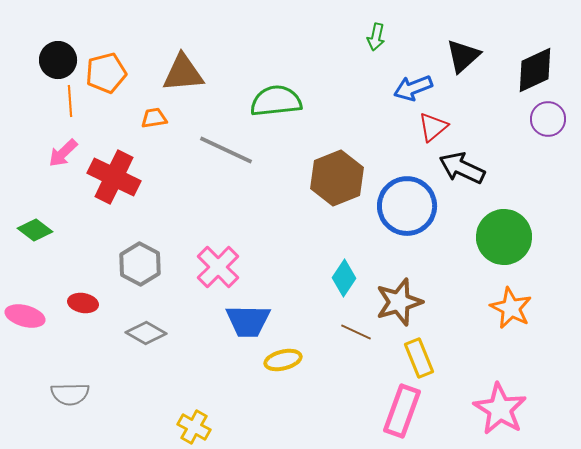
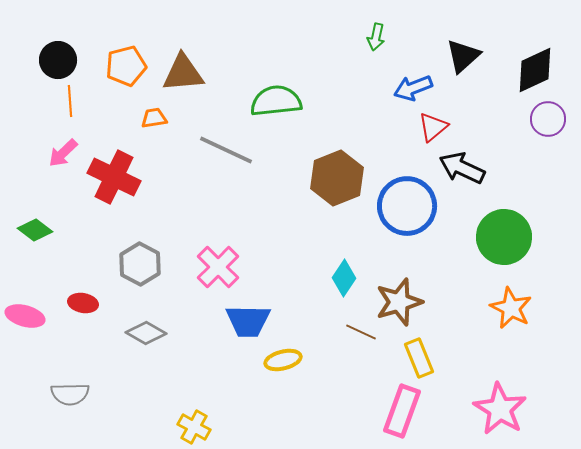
orange pentagon: moved 20 px right, 7 px up
brown line: moved 5 px right
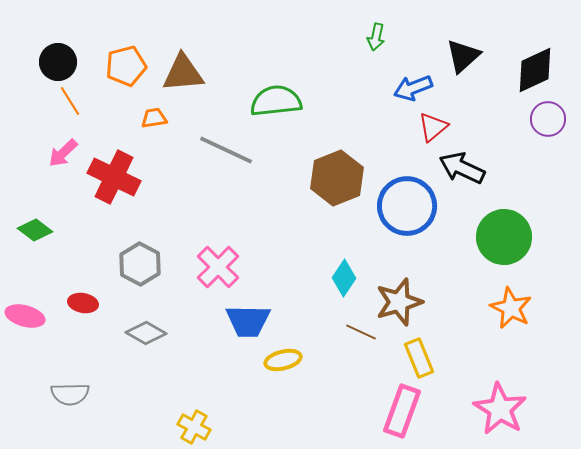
black circle: moved 2 px down
orange line: rotated 28 degrees counterclockwise
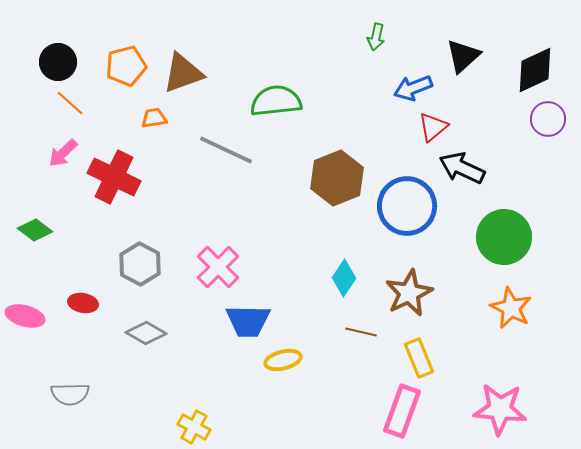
brown triangle: rotated 15 degrees counterclockwise
orange line: moved 2 px down; rotated 16 degrees counterclockwise
brown star: moved 10 px right, 9 px up; rotated 9 degrees counterclockwise
brown line: rotated 12 degrees counterclockwise
pink star: rotated 26 degrees counterclockwise
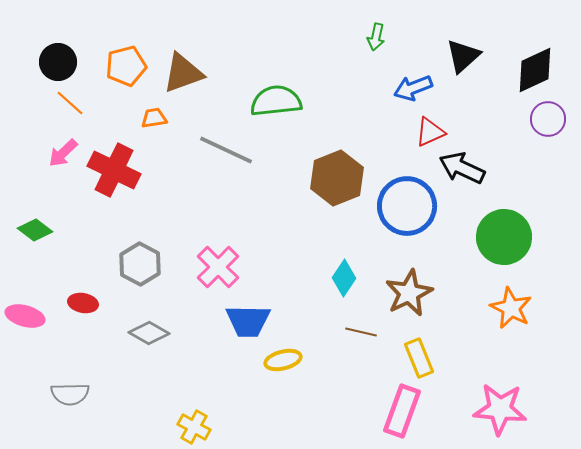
red triangle: moved 3 px left, 5 px down; rotated 16 degrees clockwise
red cross: moved 7 px up
gray diamond: moved 3 px right
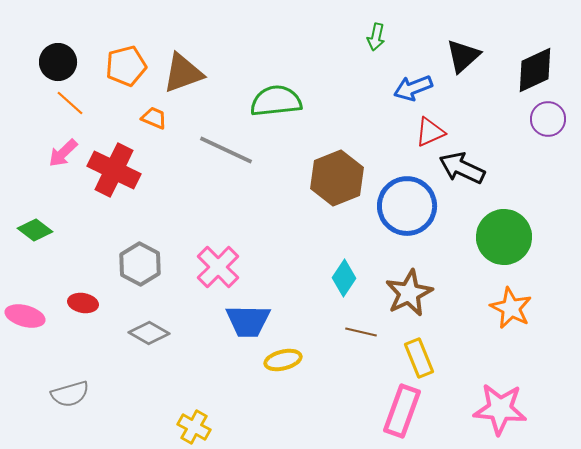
orange trapezoid: rotated 32 degrees clockwise
gray semicircle: rotated 15 degrees counterclockwise
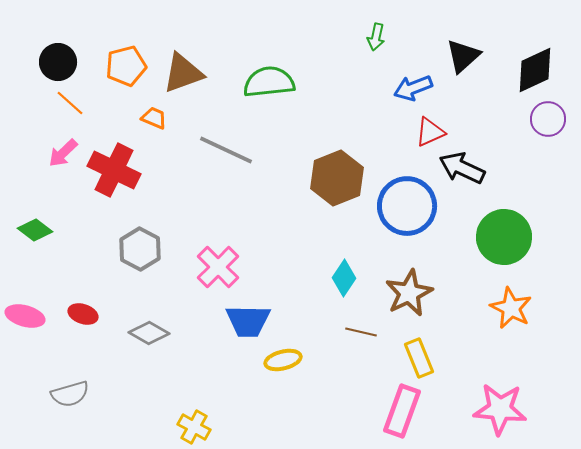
green semicircle: moved 7 px left, 19 px up
gray hexagon: moved 15 px up
red ellipse: moved 11 px down; rotated 8 degrees clockwise
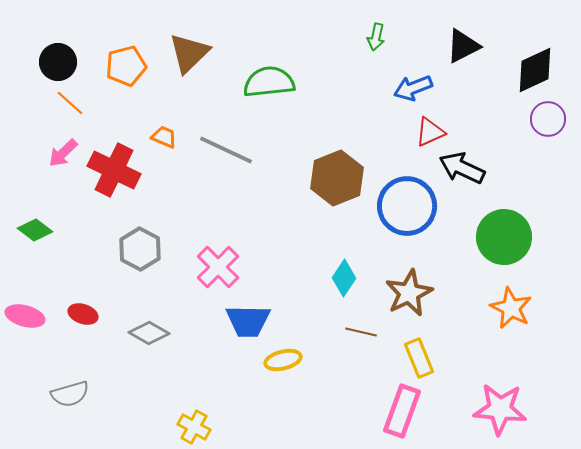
black triangle: moved 10 px up; rotated 15 degrees clockwise
brown triangle: moved 6 px right, 20 px up; rotated 24 degrees counterclockwise
orange trapezoid: moved 10 px right, 19 px down
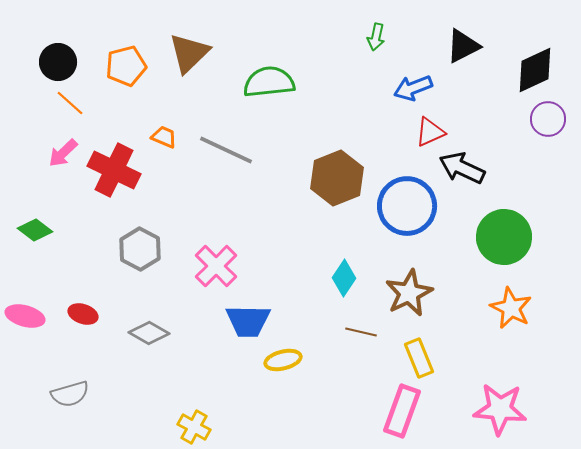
pink cross: moved 2 px left, 1 px up
